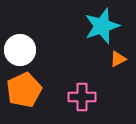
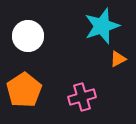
white circle: moved 8 px right, 14 px up
orange pentagon: rotated 8 degrees counterclockwise
pink cross: rotated 16 degrees counterclockwise
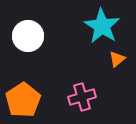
cyan star: rotated 21 degrees counterclockwise
orange triangle: moved 1 px left; rotated 12 degrees counterclockwise
orange pentagon: moved 1 px left, 10 px down
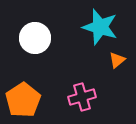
cyan star: moved 2 px left, 1 px down; rotated 15 degrees counterclockwise
white circle: moved 7 px right, 2 px down
orange triangle: moved 1 px down
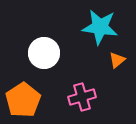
cyan star: rotated 9 degrees counterclockwise
white circle: moved 9 px right, 15 px down
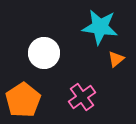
orange triangle: moved 1 px left, 1 px up
pink cross: rotated 20 degrees counterclockwise
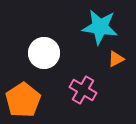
orange triangle: rotated 12 degrees clockwise
pink cross: moved 1 px right, 7 px up; rotated 24 degrees counterclockwise
